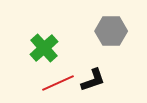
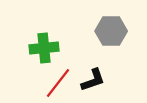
green cross: rotated 36 degrees clockwise
red line: rotated 28 degrees counterclockwise
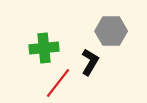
black L-shape: moved 3 px left, 18 px up; rotated 40 degrees counterclockwise
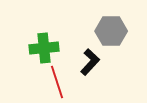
black L-shape: rotated 12 degrees clockwise
red line: moved 1 px left, 1 px up; rotated 56 degrees counterclockwise
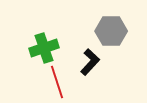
green cross: rotated 12 degrees counterclockwise
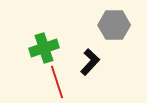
gray hexagon: moved 3 px right, 6 px up
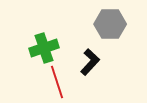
gray hexagon: moved 4 px left, 1 px up
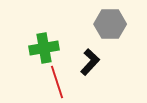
green cross: rotated 8 degrees clockwise
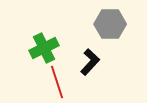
green cross: rotated 16 degrees counterclockwise
